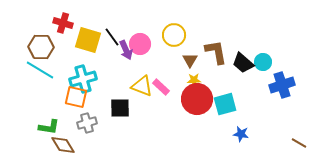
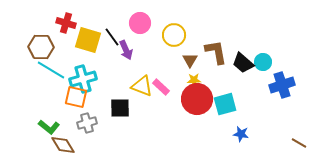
red cross: moved 3 px right
pink circle: moved 21 px up
cyan line: moved 11 px right
green L-shape: rotated 30 degrees clockwise
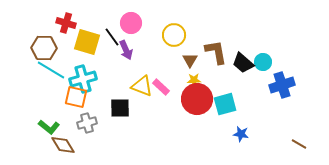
pink circle: moved 9 px left
yellow square: moved 1 px left, 2 px down
brown hexagon: moved 3 px right, 1 px down
brown line: moved 1 px down
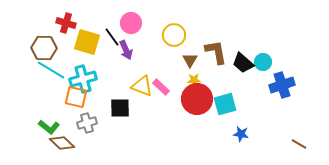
brown diamond: moved 1 px left, 2 px up; rotated 15 degrees counterclockwise
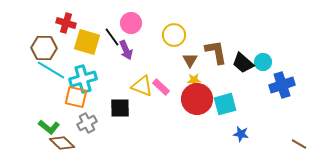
gray cross: rotated 12 degrees counterclockwise
